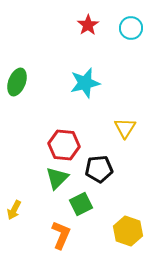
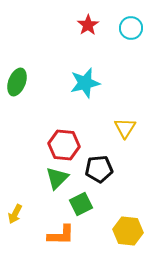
yellow arrow: moved 1 px right, 4 px down
yellow hexagon: rotated 12 degrees counterclockwise
orange L-shape: rotated 68 degrees clockwise
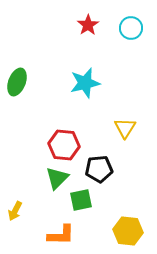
green square: moved 4 px up; rotated 15 degrees clockwise
yellow arrow: moved 3 px up
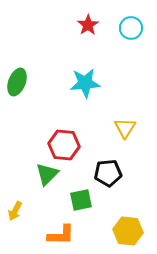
cyan star: rotated 8 degrees clockwise
black pentagon: moved 9 px right, 4 px down
green triangle: moved 10 px left, 4 px up
